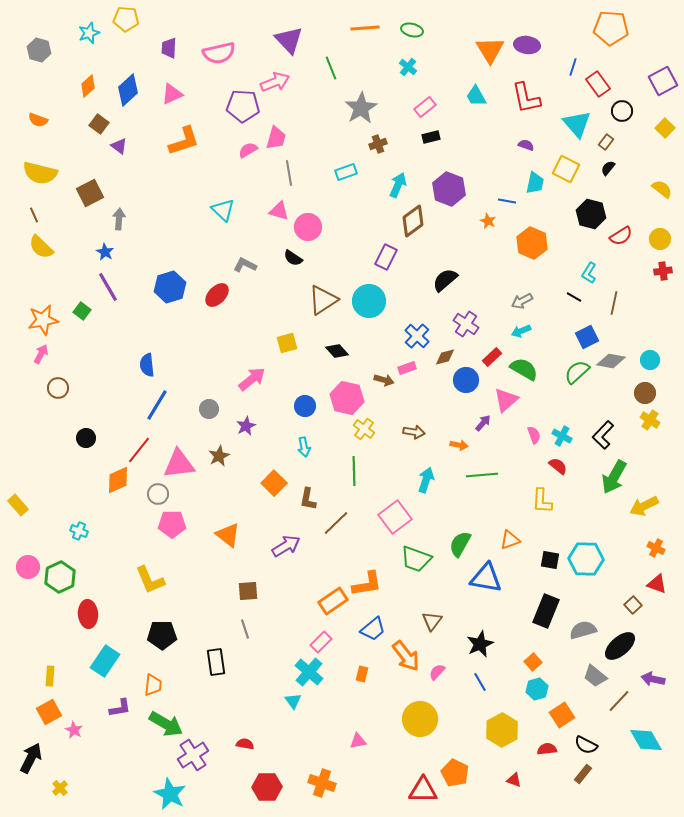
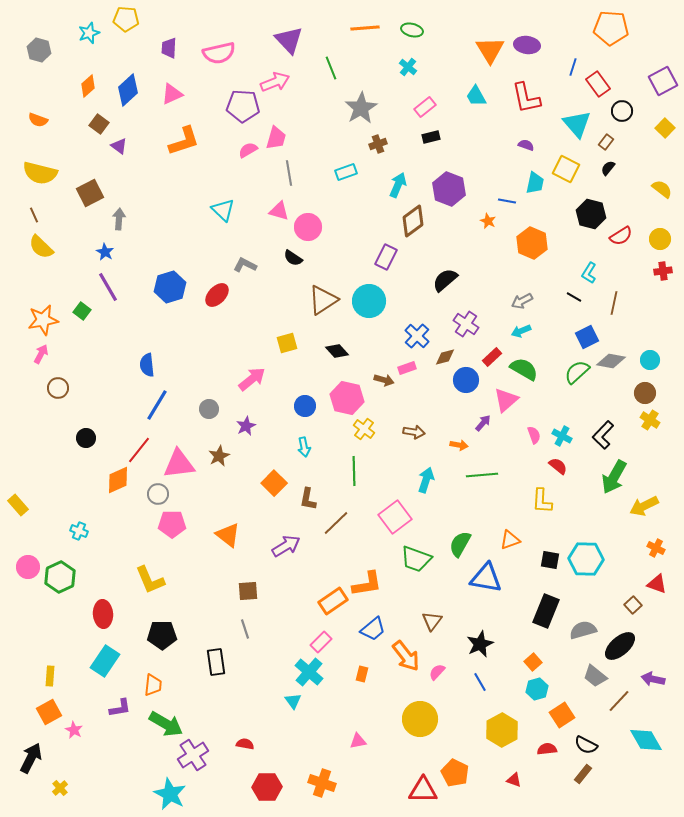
red ellipse at (88, 614): moved 15 px right
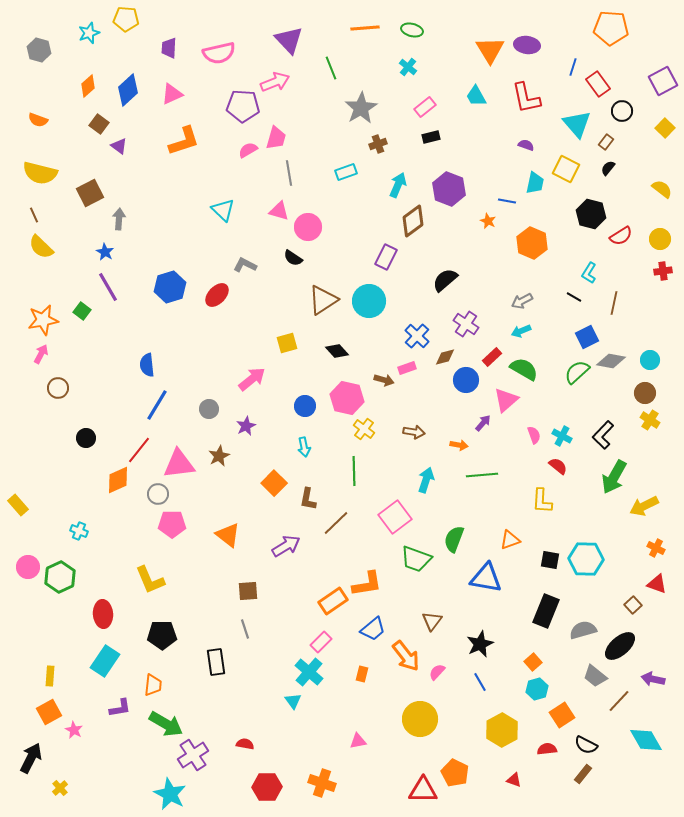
green semicircle at (460, 544): moved 6 px left, 5 px up; rotated 8 degrees counterclockwise
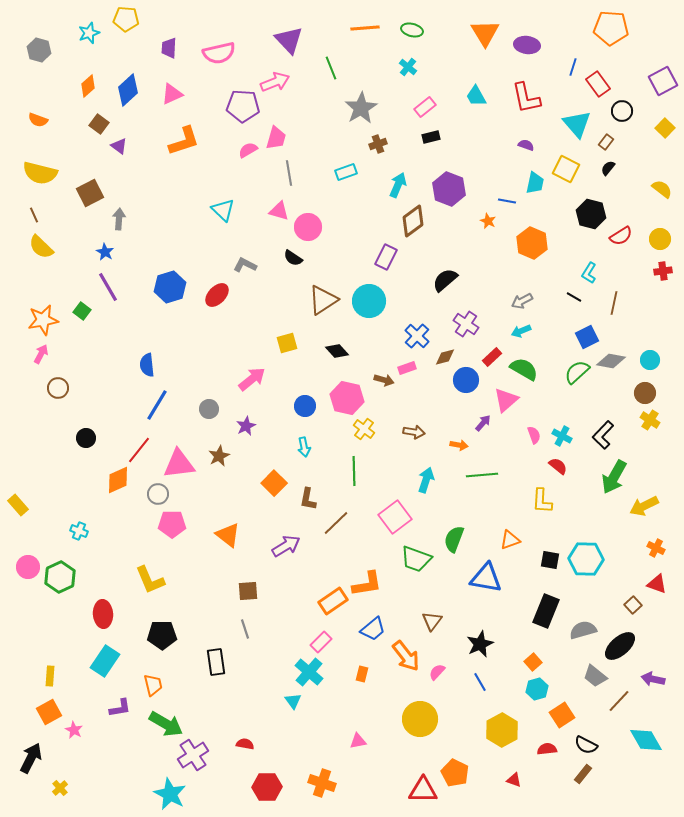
orange triangle at (490, 50): moved 5 px left, 17 px up
orange trapezoid at (153, 685): rotated 20 degrees counterclockwise
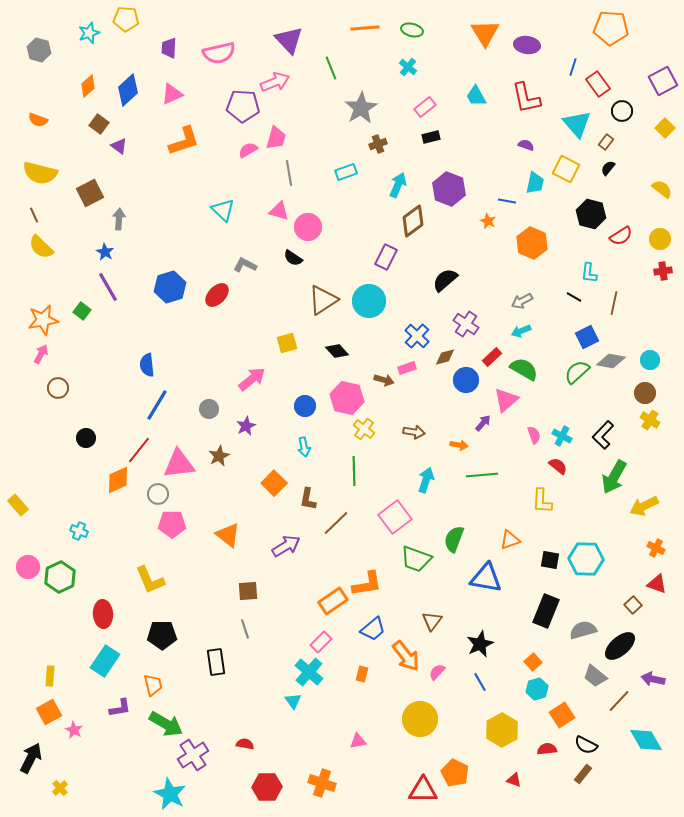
cyan L-shape at (589, 273): rotated 25 degrees counterclockwise
